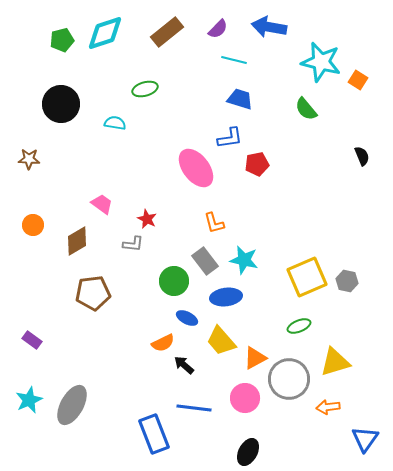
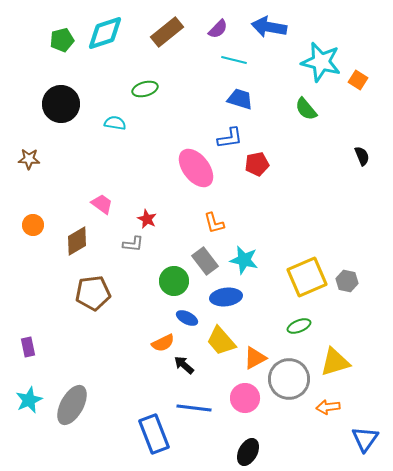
purple rectangle at (32, 340): moved 4 px left, 7 px down; rotated 42 degrees clockwise
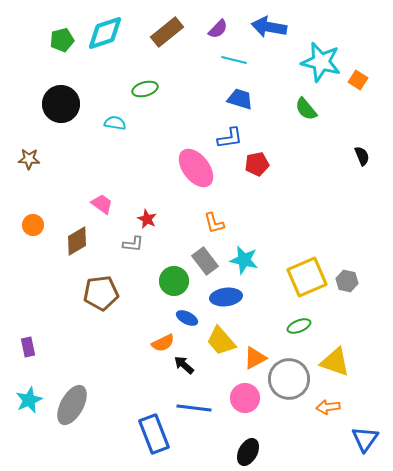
brown pentagon at (93, 293): moved 8 px right
yellow triangle at (335, 362): rotated 36 degrees clockwise
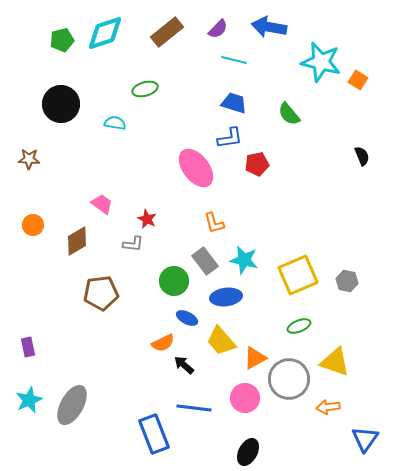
blue trapezoid at (240, 99): moved 6 px left, 4 px down
green semicircle at (306, 109): moved 17 px left, 5 px down
yellow square at (307, 277): moved 9 px left, 2 px up
